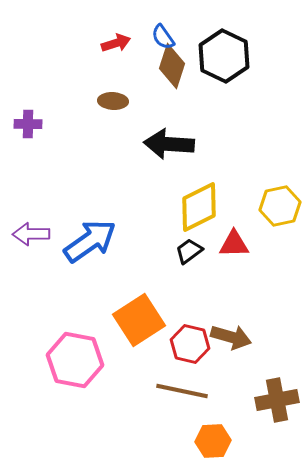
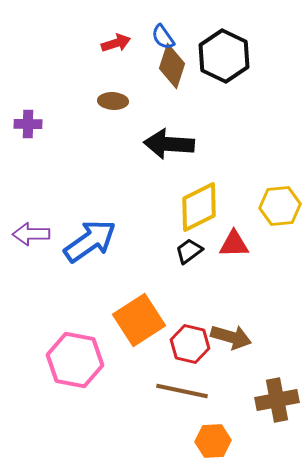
yellow hexagon: rotated 6 degrees clockwise
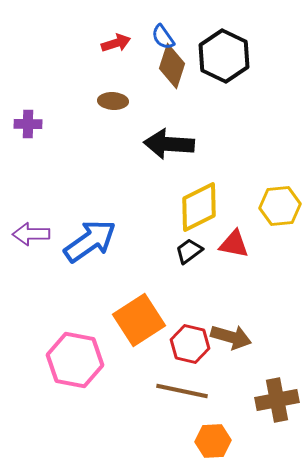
red triangle: rotated 12 degrees clockwise
